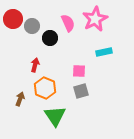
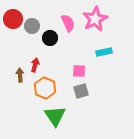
brown arrow: moved 24 px up; rotated 24 degrees counterclockwise
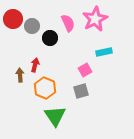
pink square: moved 6 px right, 1 px up; rotated 32 degrees counterclockwise
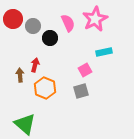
gray circle: moved 1 px right
green triangle: moved 30 px left, 8 px down; rotated 15 degrees counterclockwise
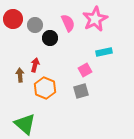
gray circle: moved 2 px right, 1 px up
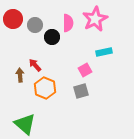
pink semicircle: rotated 24 degrees clockwise
black circle: moved 2 px right, 1 px up
red arrow: rotated 56 degrees counterclockwise
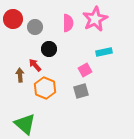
gray circle: moved 2 px down
black circle: moved 3 px left, 12 px down
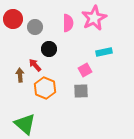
pink star: moved 1 px left, 1 px up
gray square: rotated 14 degrees clockwise
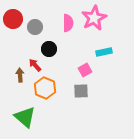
green triangle: moved 7 px up
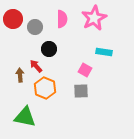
pink semicircle: moved 6 px left, 4 px up
cyan rectangle: rotated 21 degrees clockwise
red arrow: moved 1 px right, 1 px down
pink square: rotated 32 degrees counterclockwise
green triangle: rotated 30 degrees counterclockwise
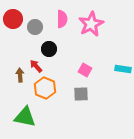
pink star: moved 3 px left, 6 px down
cyan rectangle: moved 19 px right, 17 px down
gray square: moved 3 px down
